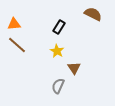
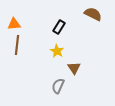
brown line: rotated 54 degrees clockwise
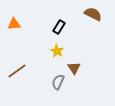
brown line: moved 26 px down; rotated 48 degrees clockwise
gray semicircle: moved 4 px up
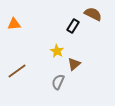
black rectangle: moved 14 px right, 1 px up
brown triangle: moved 4 px up; rotated 24 degrees clockwise
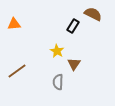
brown triangle: rotated 16 degrees counterclockwise
gray semicircle: rotated 21 degrees counterclockwise
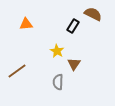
orange triangle: moved 12 px right
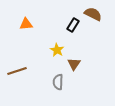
black rectangle: moved 1 px up
yellow star: moved 1 px up
brown line: rotated 18 degrees clockwise
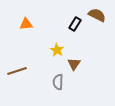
brown semicircle: moved 4 px right, 1 px down
black rectangle: moved 2 px right, 1 px up
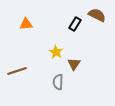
yellow star: moved 1 px left, 2 px down
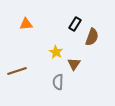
brown semicircle: moved 5 px left, 22 px down; rotated 84 degrees clockwise
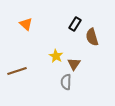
orange triangle: rotated 48 degrees clockwise
brown semicircle: rotated 144 degrees clockwise
yellow star: moved 4 px down
gray semicircle: moved 8 px right
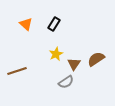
black rectangle: moved 21 px left
brown semicircle: moved 4 px right, 22 px down; rotated 72 degrees clockwise
yellow star: moved 2 px up; rotated 16 degrees clockwise
gray semicircle: rotated 126 degrees counterclockwise
